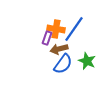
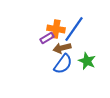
purple rectangle: rotated 40 degrees clockwise
brown arrow: moved 3 px right, 1 px up
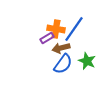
brown arrow: moved 1 px left
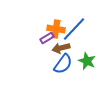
blue line: rotated 8 degrees clockwise
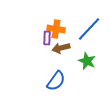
blue line: moved 15 px right
purple rectangle: rotated 56 degrees counterclockwise
blue semicircle: moved 7 px left, 17 px down
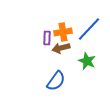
orange cross: moved 7 px right, 3 px down; rotated 18 degrees counterclockwise
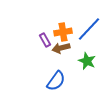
purple rectangle: moved 2 px left, 2 px down; rotated 32 degrees counterclockwise
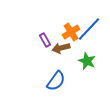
orange cross: moved 8 px right; rotated 24 degrees counterclockwise
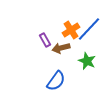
orange cross: moved 2 px up
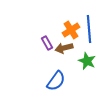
blue line: rotated 48 degrees counterclockwise
purple rectangle: moved 2 px right, 3 px down
brown arrow: moved 3 px right
